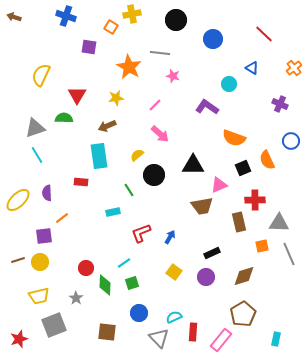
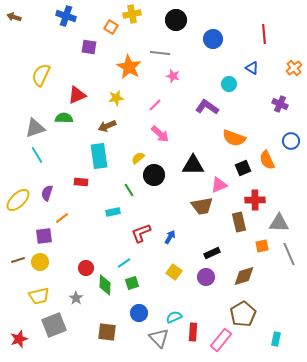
red line at (264, 34): rotated 42 degrees clockwise
red triangle at (77, 95): rotated 36 degrees clockwise
yellow semicircle at (137, 155): moved 1 px right, 3 px down
purple semicircle at (47, 193): rotated 21 degrees clockwise
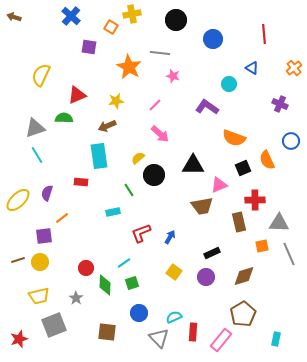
blue cross at (66, 16): moved 5 px right; rotated 24 degrees clockwise
yellow star at (116, 98): moved 3 px down
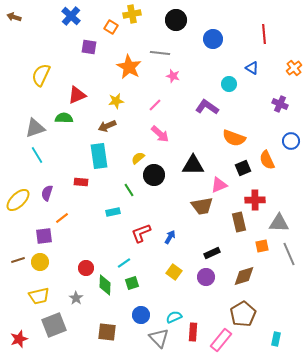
blue circle at (139, 313): moved 2 px right, 2 px down
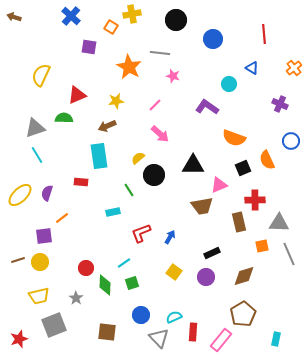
yellow ellipse at (18, 200): moved 2 px right, 5 px up
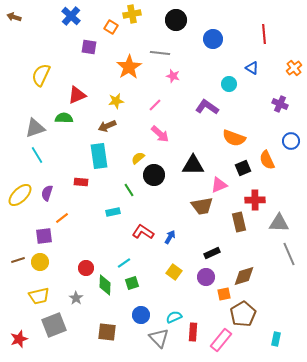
orange star at (129, 67): rotated 10 degrees clockwise
red L-shape at (141, 233): moved 2 px right, 1 px up; rotated 55 degrees clockwise
orange square at (262, 246): moved 38 px left, 48 px down
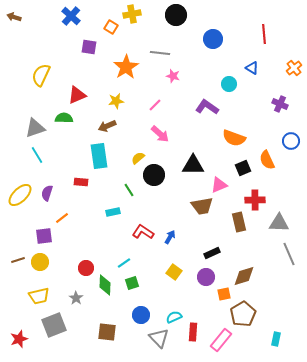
black circle at (176, 20): moved 5 px up
orange star at (129, 67): moved 3 px left
